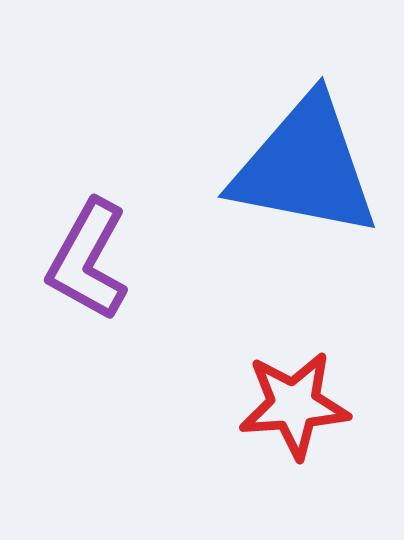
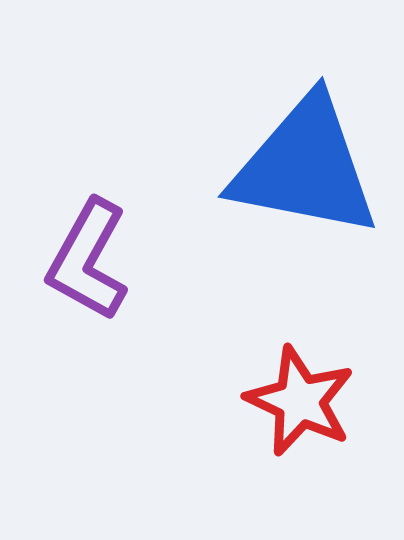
red star: moved 6 px right, 4 px up; rotated 29 degrees clockwise
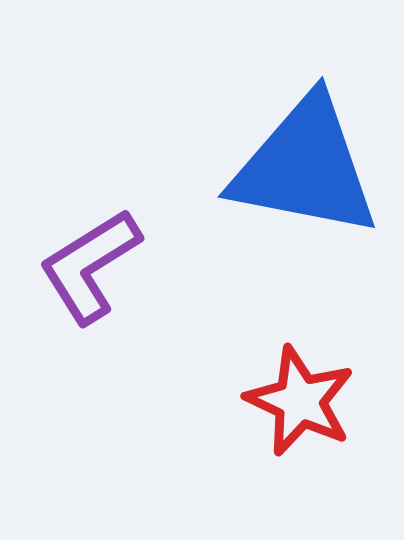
purple L-shape: moved 2 px right, 6 px down; rotated 29 degrees clockwise
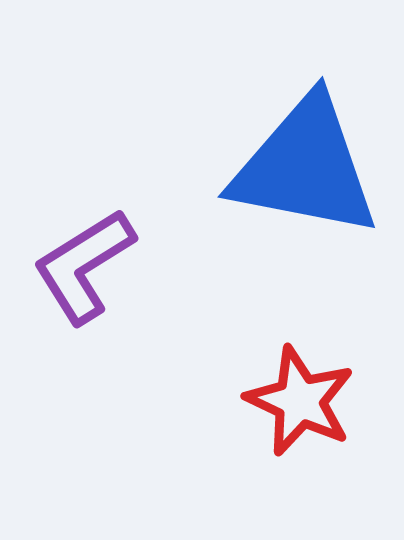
purple L-shape: moved 6 px left
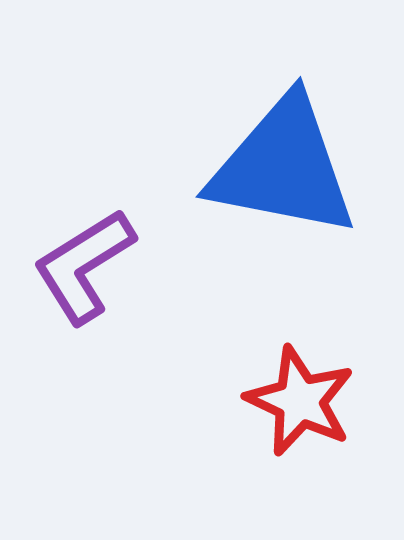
blue triangle: moved 22 px left
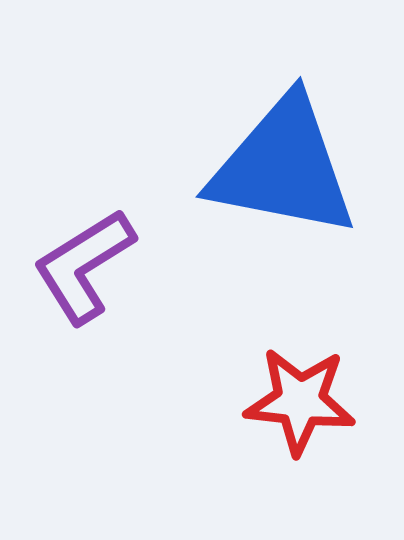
red star: rotated 19 degrees counterclockwise
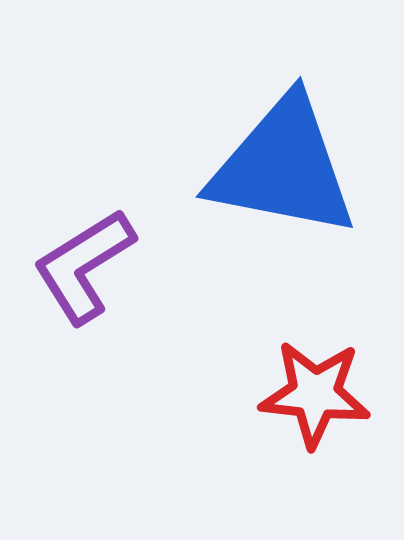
red star: moved 15 px right, 7 px up
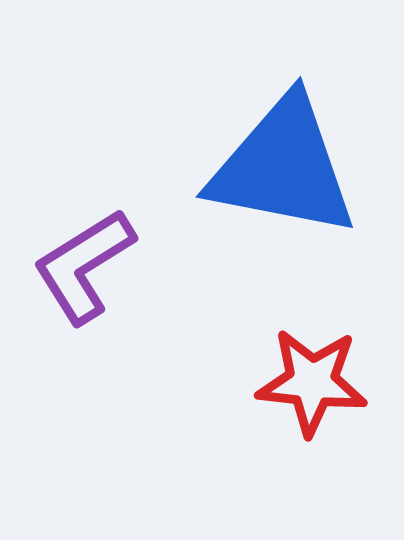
red star: moved 3 px left, 12 px up
